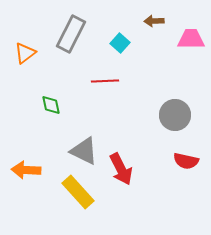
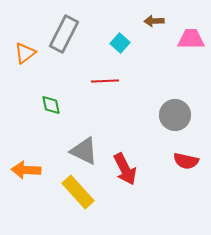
gray rectangle: moved 7 px left
red arrow: moved 4 px right
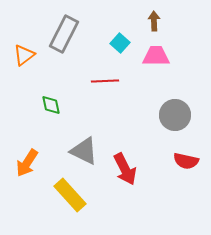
brown arrow: rotated 90 degrees clockwise
pink trapezoid: moved 35 px left, 17 px down
orange triangle: moved 1 px left, 2 px down
orange arrow: moved 1 px right, 7 px up; rotated 60 degrees counterclockwise
yellow rectangle: moved 8 px left, 3 px down
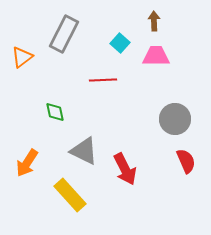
orange triangle: moved 2 px left, 2 px down
red line: moved 2 px left, 1 px up
green diamond: moved 4 px right, 7 px down
gray circle: moved 4 px down
red semicircle: rotated 125 degrees counterclockwise
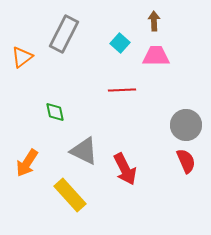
red line: moved 19 px right, 10 px down
gray circle: moved 11 px right, 6 px down
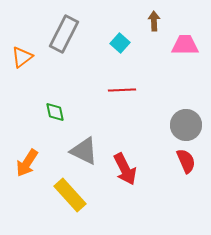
pink trapezoid: moved 29 px right, 11 px up
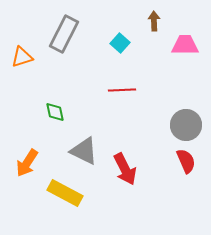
orange triangle: rotated 20 degrees clockwise
yellow rectangle: moved 5 px left, 2 px up; rotated 20 degrees counterclockwise
